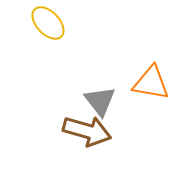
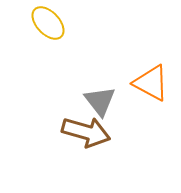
orange triangle: rotated 18 degrees clockwise
brown arrow: moved 1 px left, 1 px down
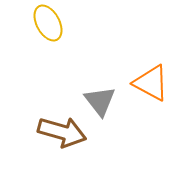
yellow ellipse: rotated 15 degrees clockwise
brown arrow: moved 24 px left
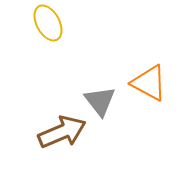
orange triangle: moved 2 px left
brown arrow: rotated 39 degrees counterclockwise
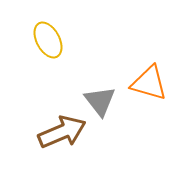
yellow ellipse: moved 17 px down
orange triangle: rotated 12 degrees counterclockwise
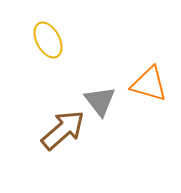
orange triangle: moved 1 px down
brown arrow: moved 1 px right, 2 px up; rotated 18 degrees counterclockwise
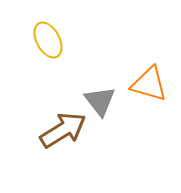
brown arrow: rotated 9 degrees clockwise
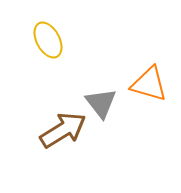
gray triangle: moved 1 px right, 2 px down
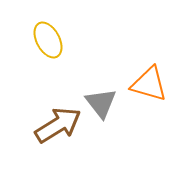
brown arrow: moved 5 px left, 5 px up
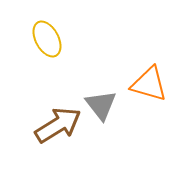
yellow ellipse: moved 1 px left, 1 px up
gray triangle: moved 2 px down
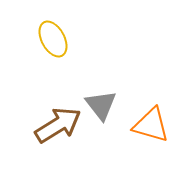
yellow ellipse: moved 6 px right
orange triangle: moved 2 px right, 41 px down
